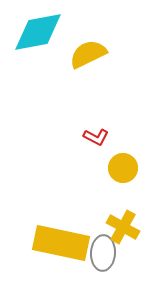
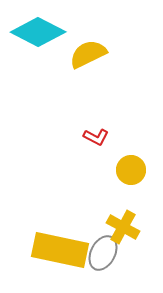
cyan diamond: rotated 38 degrees clockwise
yellow circle: moved 8 px right, 2 px down
yellow rectangle: moved 1 px left, 7 px down
gray ellipse: rotated 24 degrees clockwise
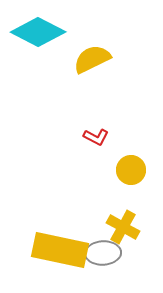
yellow semicircle: moved 4 px right, 5 px down
gray ellipse: rotated 60 degrees clockwise
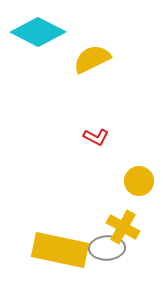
yellow circle: moved 8 px right, 11 px down
gray ellipse: moved 4 px right, 5 px up
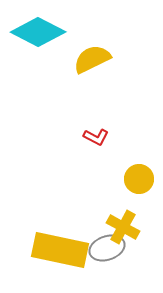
yellow circle: moved 2 px up
gray ellipse: rotated 16 degrees counterclockwise
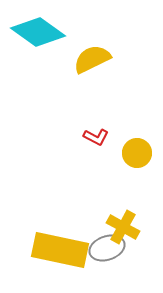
cyan diamond: rotated 8 degrees clockwise
yellow circle: moved 2 px left, 26 px up
